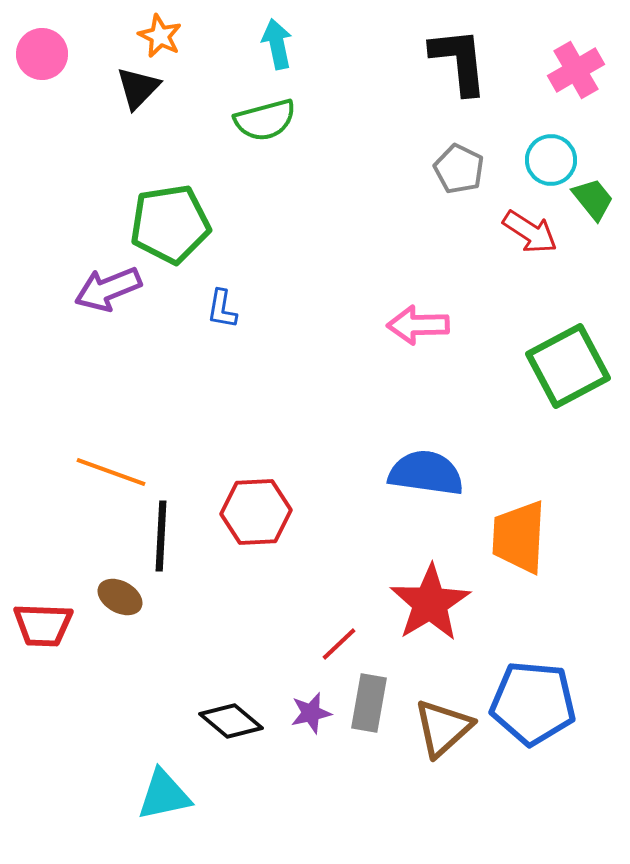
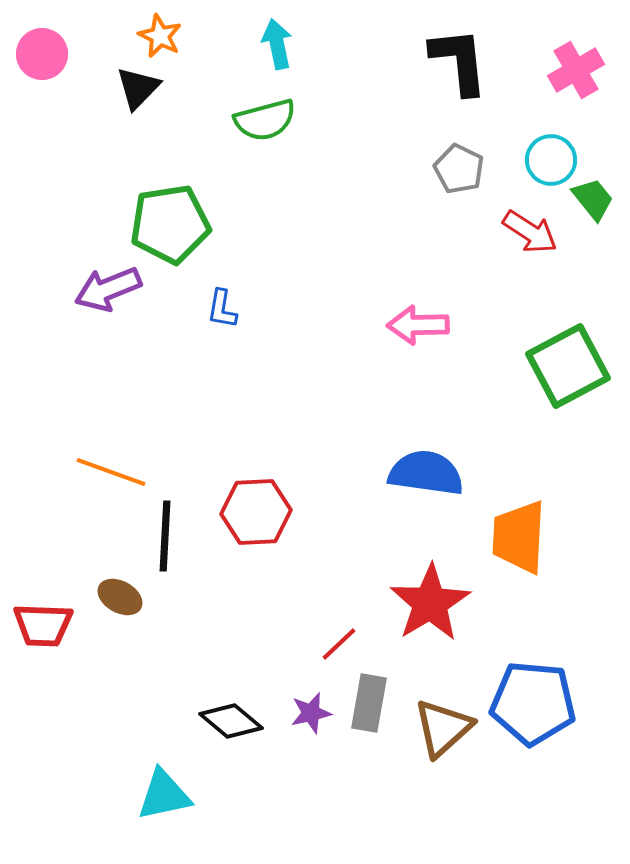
black line: moved 4 px right
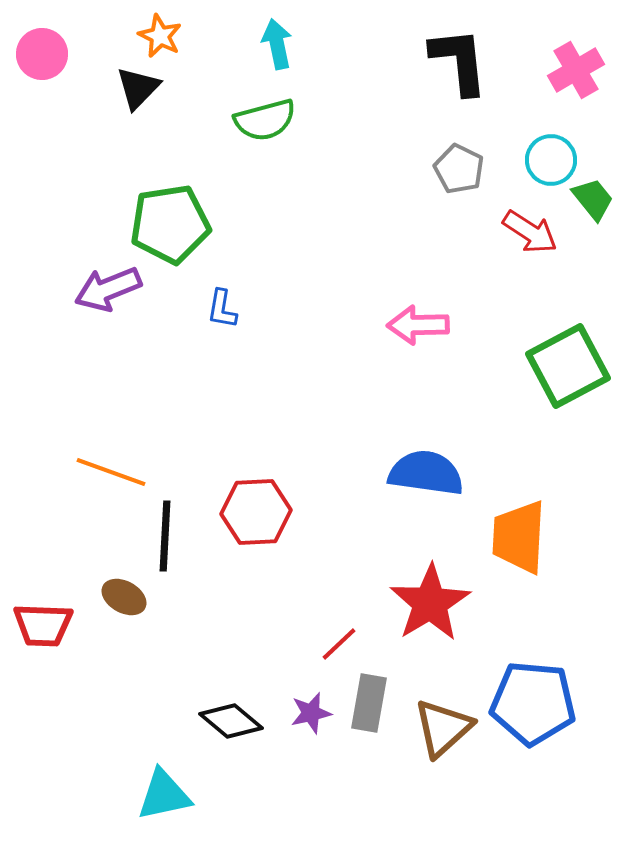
brown ellipse: moved 4 px right
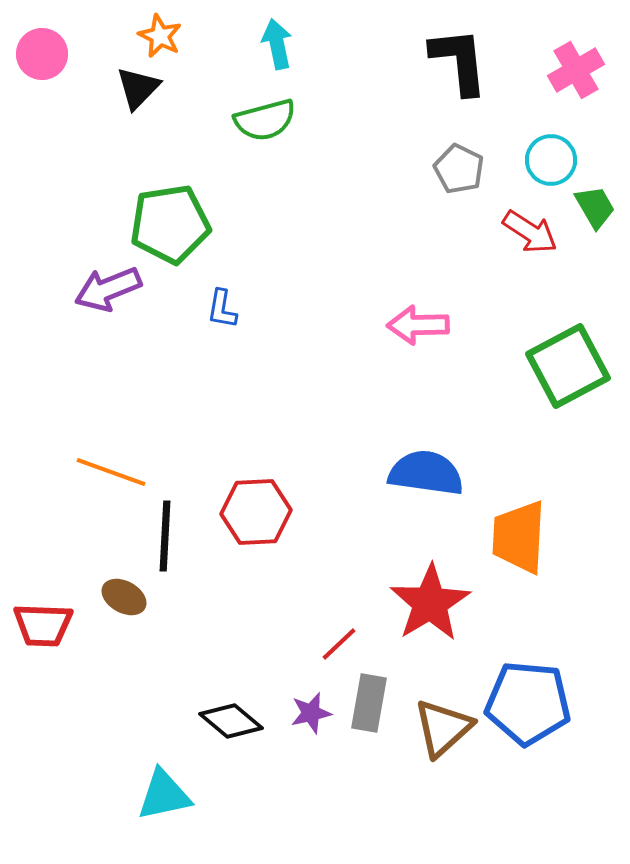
green trapezoid: moved 2 px right, 8 px down; rotated 9 degrees clockwise
blue pentagon: moved 5 px left
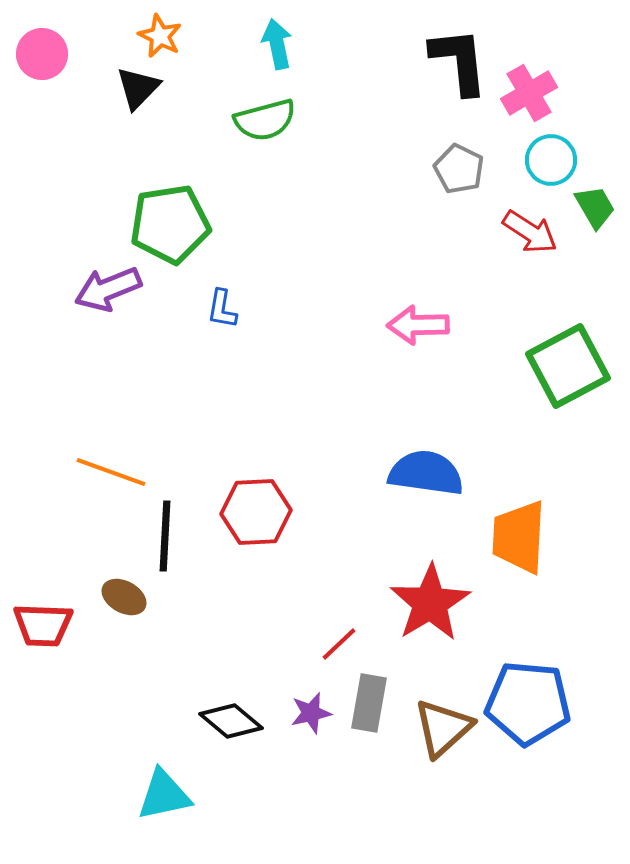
pink cross: moved 47 px left, 23 px down
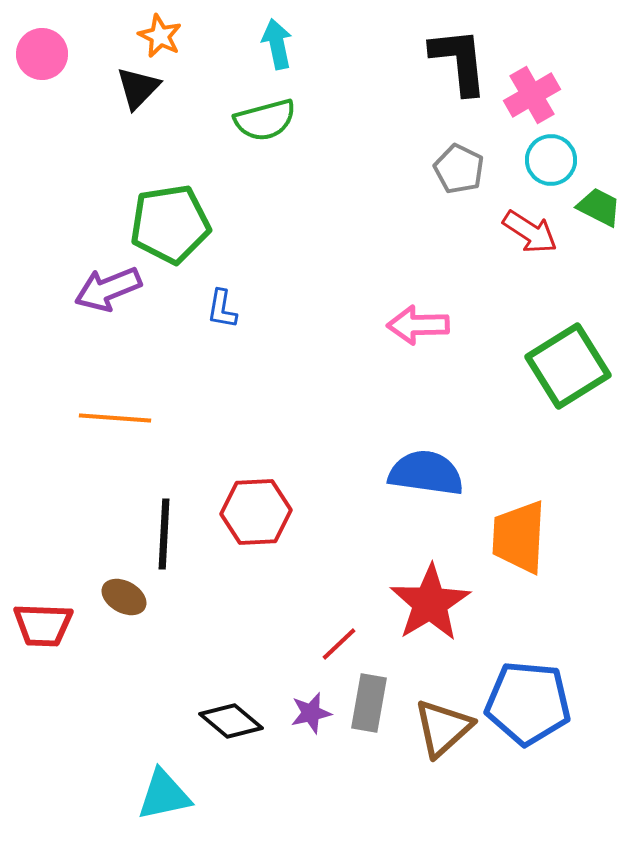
pink cross: moved 3 px right, 2 px down
green trapezoid: moved 4 px right; rotated 33 degrees counterclockwise
green square: rotated 4 degrees counterclockwise
orange line: moved 4 px right, 54 px up; rotated 16 degrees counterclockwise
black line: moved 1 px left, 2 px up
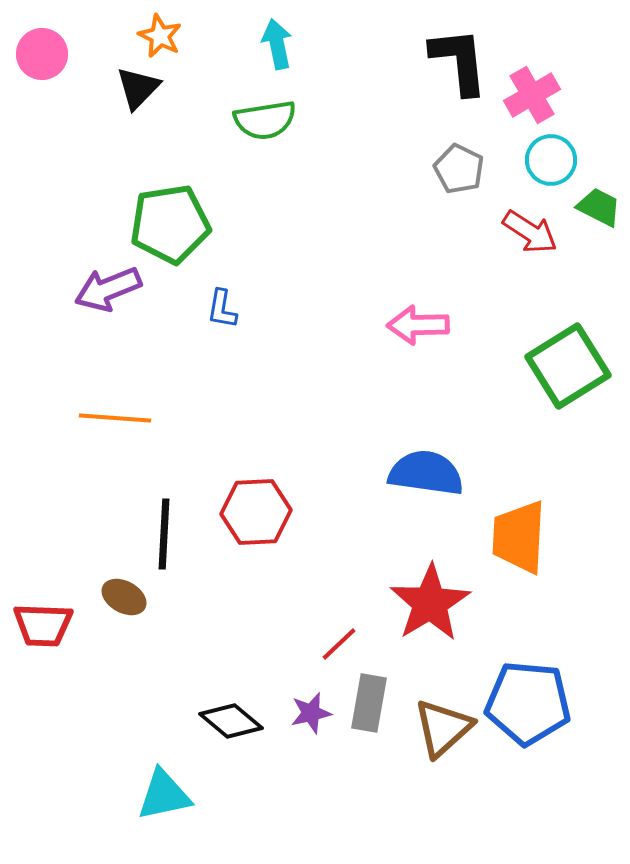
green semicircle: rotated 6 degrees clockwise
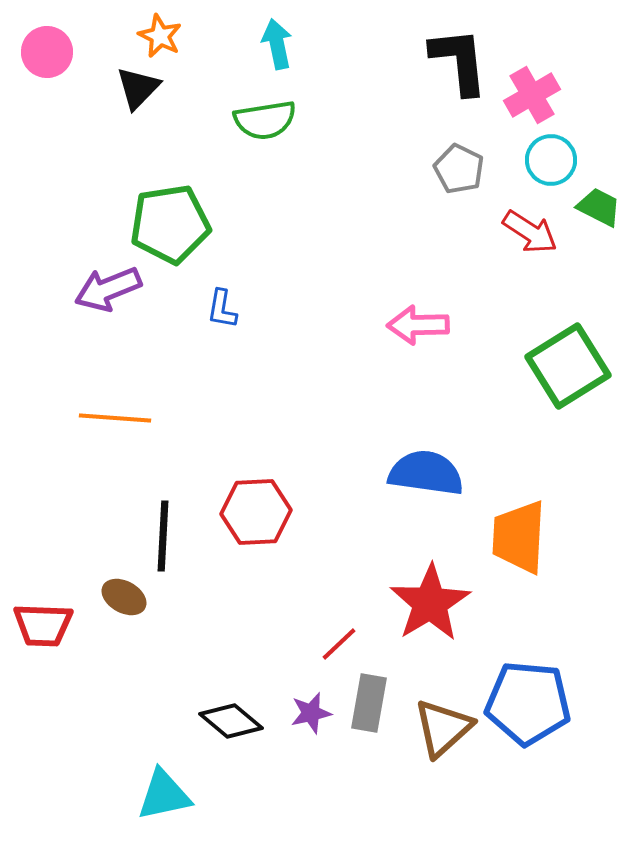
pink circle: moved 5 px right, 2 px up
black line: moved 1 px left, 2 px down
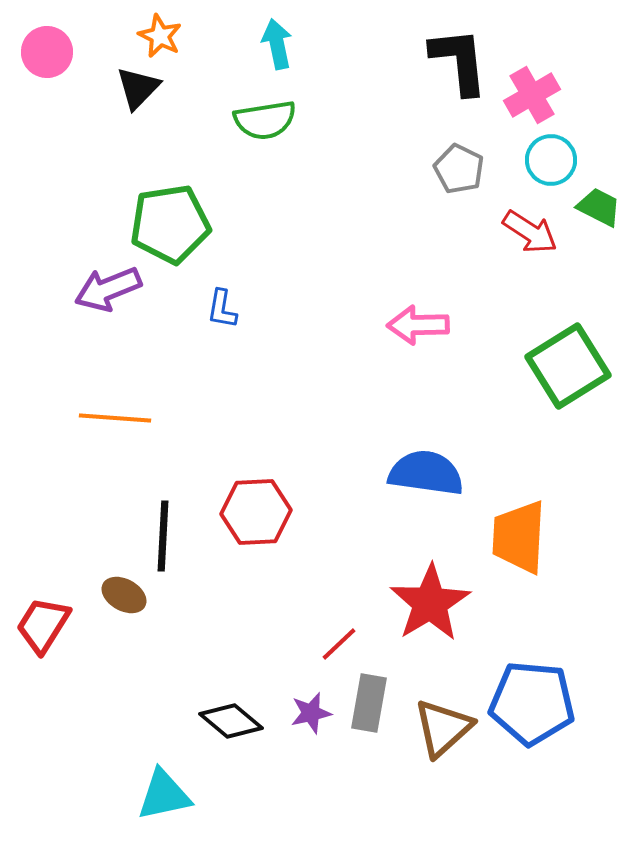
brown ellipse: moved 2 px up
red trapezoid: rotated 120 degrees clockwise
blue pentagon: moved 4 px right
